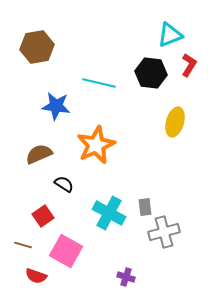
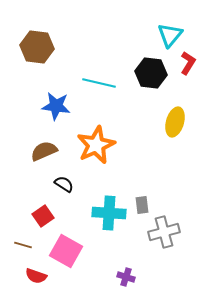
cyan triangle: rotated 28 degrees counterclockwise
brown hexagon: rotated 16 degrees clockwise
red L-shape: moved 1 px left, 2 px up
brown semicircle: moved 5 px right, 3 px up
gray rectangle: moved 3 px left, 2 px up
cyan cross: rotated 24 degrees counterclockwise
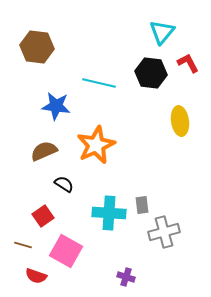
cyan triangle: moved 8 px left, 3 px up
red L-shape: rotated 60 degrees counterclockwise
yellow ellipse: moved 5 px right, 1 px up; rotated 24 degrees counterclockwise
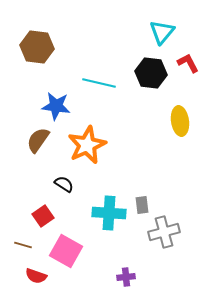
orange star: moved 9 px left
brown semicircle: moved 6 px left, 11 px up; rotated 32 degrees counterclockwise
purple cross: rotated 24 degrees counterclockwise
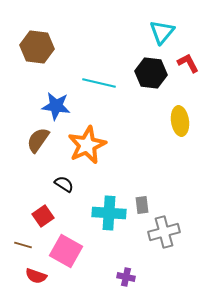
purple cross: rotated 18 degrees clockwise
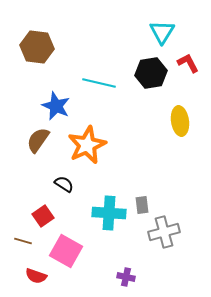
cyan triangle: rotated 8 degrees counterclockwise
black hexagon: rotated 16 degrees counterclockwise
blue star: rotated 16 degrees clockwise
brown line: moved 4 px up
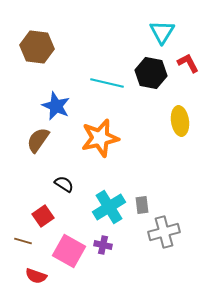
black hexagon: rotated 20 degrees clockwise
cyan line: moved 8 px right
orange star: moved 13 px right, 7 px up; rotated 12 degrees clockwise
cyan cross: moved 6 px up; rotated 36 degrees counterclockwise
pink square: moved 3 px right
purple cross: moved 23 px left, 32 px up
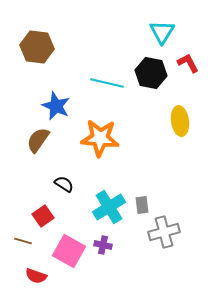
orange star: rotated 18 degrees clockwise
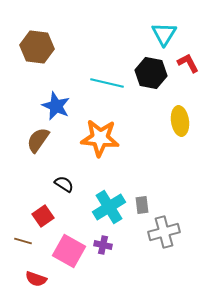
cyan triangle: moved 2 px right, 2 px down
red semicircle: moved 3 px down
